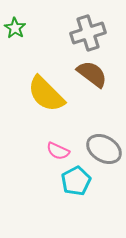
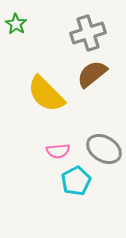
green star: moved 1 px right, 4 px up
brown semicircle: rotated 76 degrees counterclockwise
pink semicircle: rotated 30 degrees counterclockwise
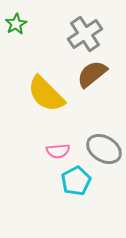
green star: rotated 10 degrees clockwise
gray cross: moved 3 px left, 1 px down; rotated 16 degrees counterclockwise
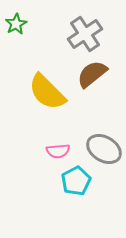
yellow semicircle: moved 1 px right, 2 px up
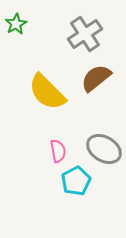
brown semicircle: moved 4 px right, 4 px down
pink semicircle: rotated 95 degrees counterclockwise
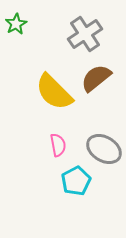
yellow semicircle: moved 7 px right
pink semicircle: moved 6 px up
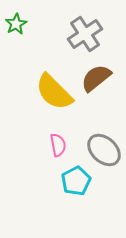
gray ellipse: moved 1 px down; rotated 12 degrees clockwise
